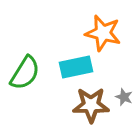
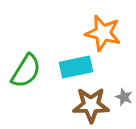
green semicircle: moved 1 px right, 2 px up
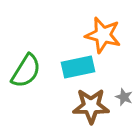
orange star: moved 2 px down
cyan rectangle: moved 2 px right
brown star: moved 1 px down
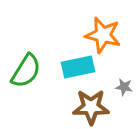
gray star: moved 10 px up; rotated 12 degrees counterclockwise
brown star: moved 1 px down
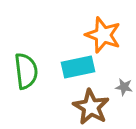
orange star: rotated 6 degrees clockwise
green semicircle: rotated 39 degrees counterclockwise
brown star: rotated 30 degrees clockwise
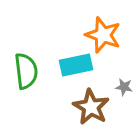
cyan rectangle: moved 2 px left, 2 px up
